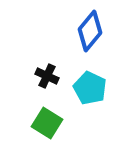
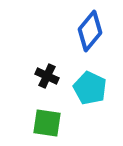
green square: rotated 24 degrees counterclockwise
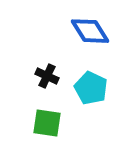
blue diamond: rotated 72 degrees counterclockwise
cyan pentagon: moved 1 px right
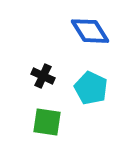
black cross: moved 4 px left
green square: moved 1 px up
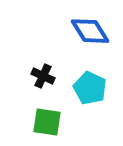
cyan pentagon: moved 1 px left
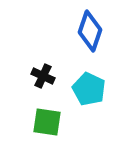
blue diamond: rotated 51 degrees clockwise
cyan pentagon: moved 1 px left, 1 px down
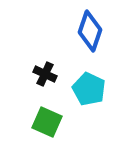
black cross: moved 2 px right, 2 px up
green square: rotated 16 degrees clockwise
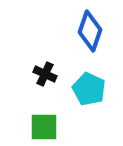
green square: moved 3 px left, 5 px down; rotated 24 degrees counterclockwise
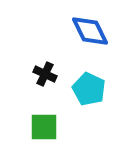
blue diamond: rotated 45 degrees counterclockwise
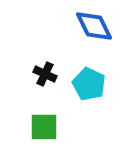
blue diamond: moved 4 px right, 5 px up
cyan pentagon: moved 5 px up
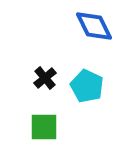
black cross: moved 4 px down; rotated 25 degrees clockwise
cyan pentagon: moved 2 px left, 2 px down
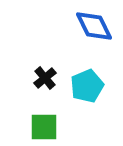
cyan pentagon: rotated 24 degrees clockwise
